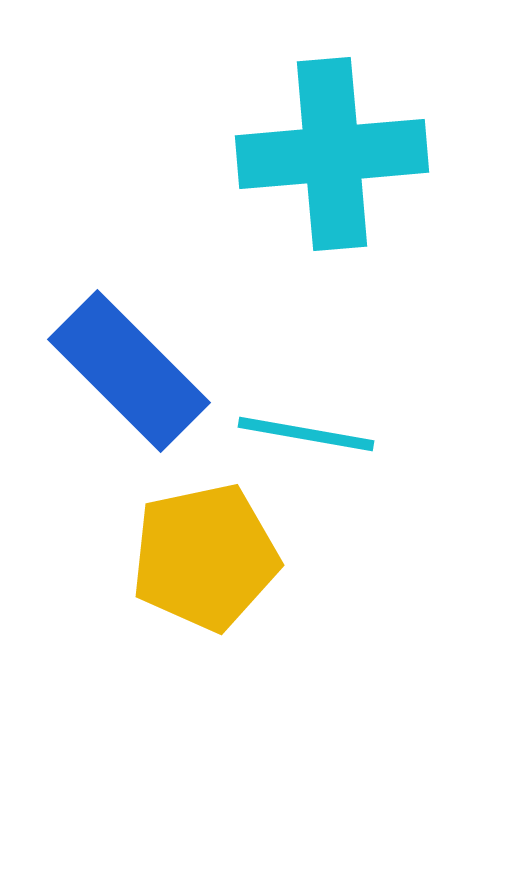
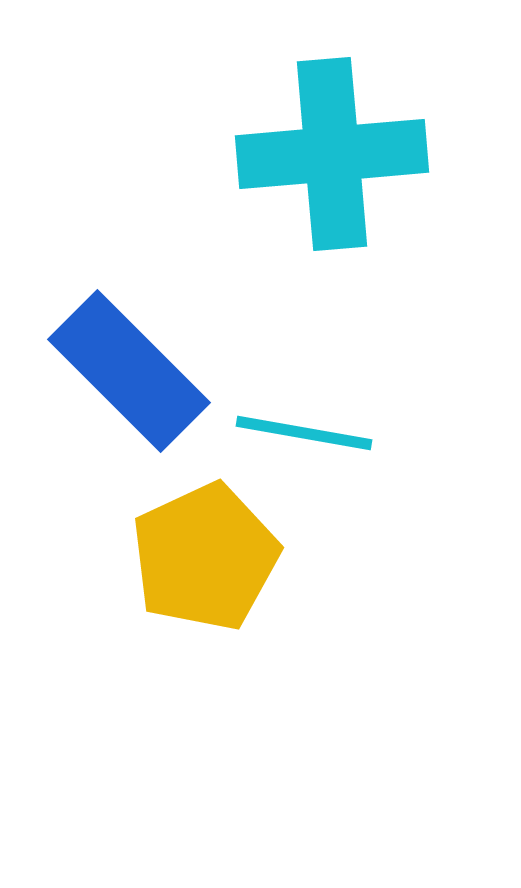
cyan line: moved 2 px left, 1 px up
yellow pentagon: rotated 13 degrees counterclockwise
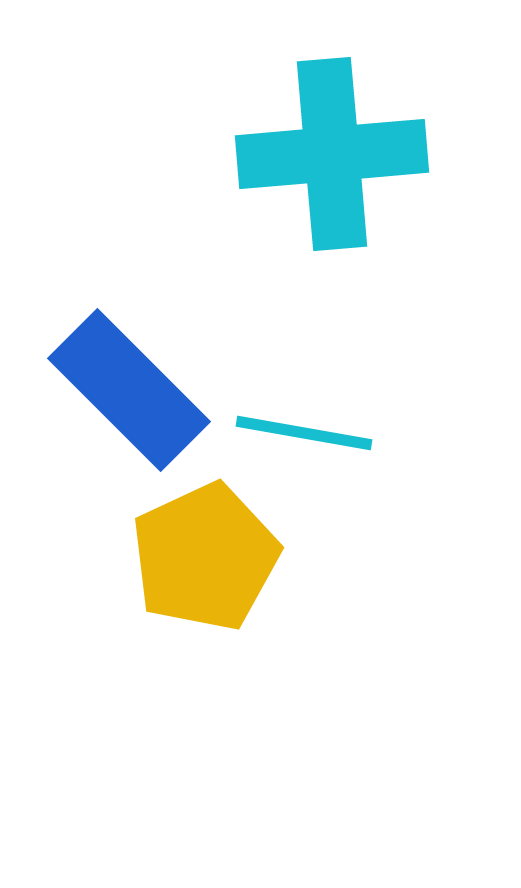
blue rectangle: moved 19 px down
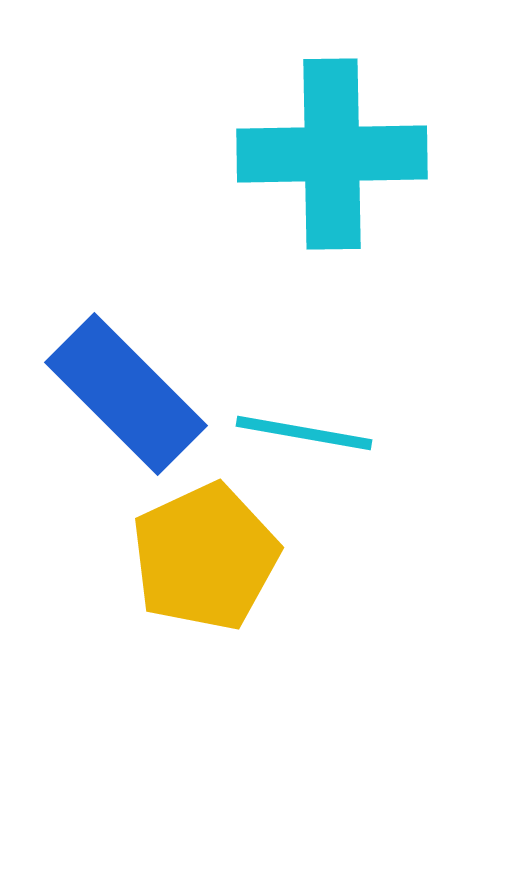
cyan cross: rotated 4 degrees clockwise
blue rectangle: moved 3 px left, 4 px down
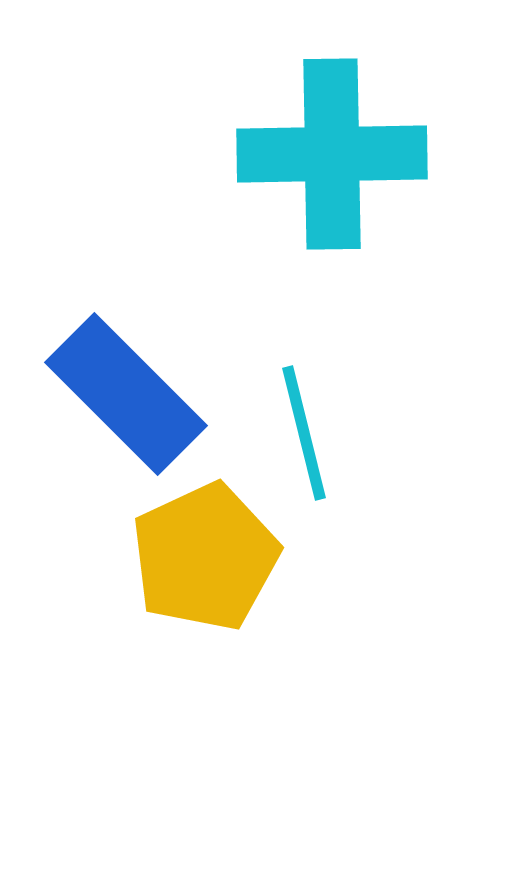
cyan line: rotated 66 degrees clockwise
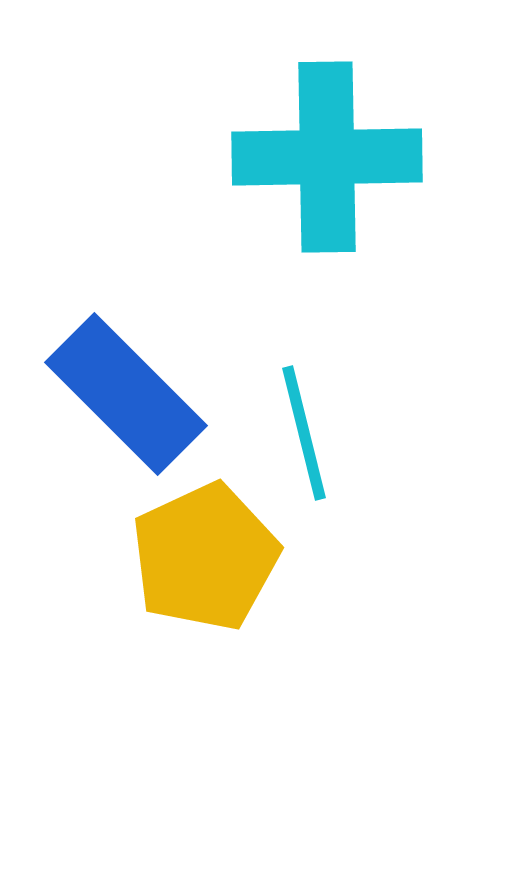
cyan cross: moved 5 px left, 3 px down
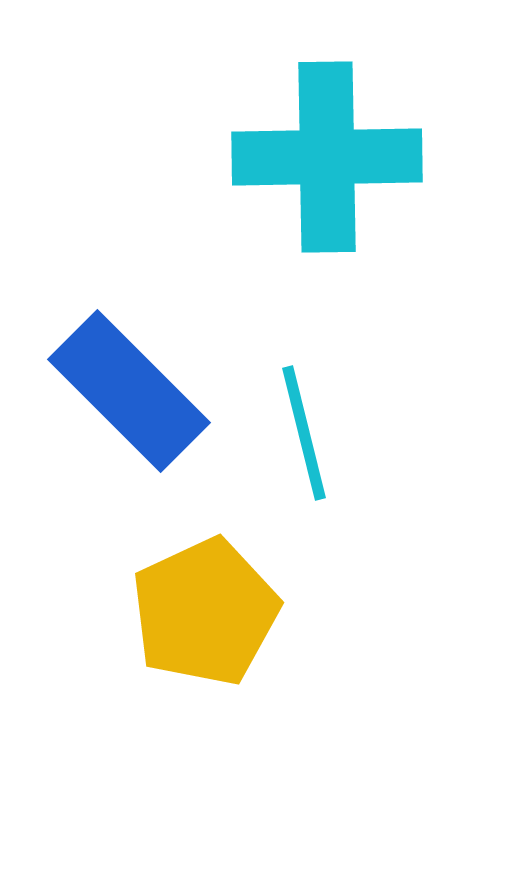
blue rectangle: moved 3 px right, 3 px up
yellow pentagon: moved 55 px down
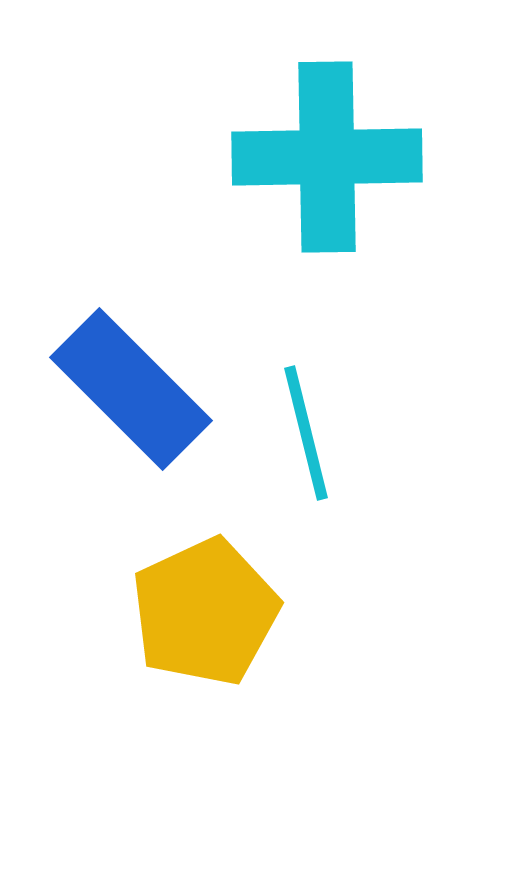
blue rectangle: moved 2 px right, 2 px up
cyan line: moved 2 px right
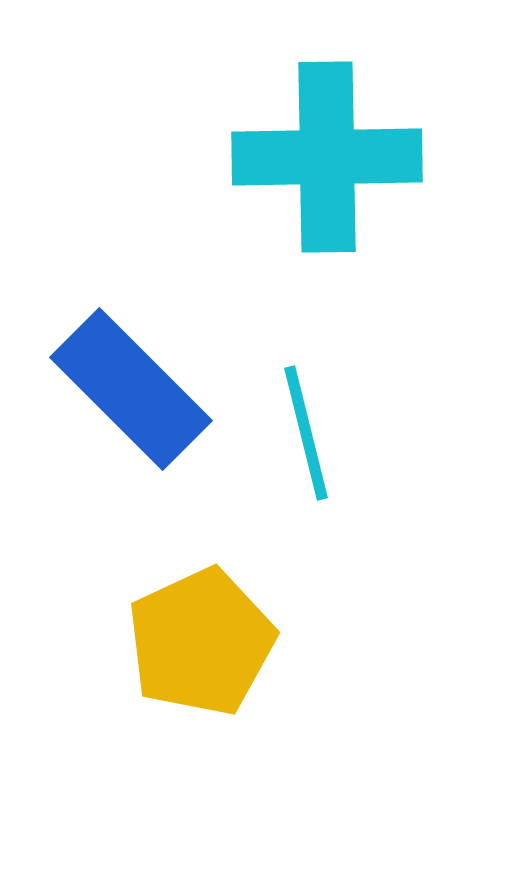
yellow pentagon: moved 4 px left, 30 px down
